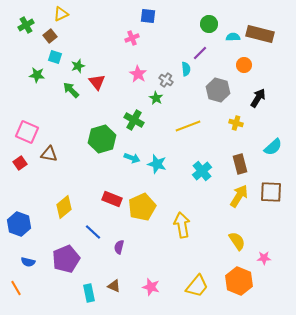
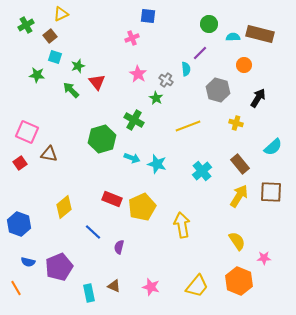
brown rectangle at (240, 164): rotated 24 degrees counterclockwise
purple pentagon at (66, 259): moved 7 px left, 8 px down
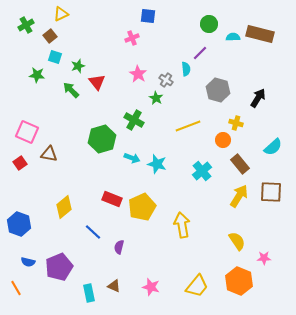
orange circle at (244, 65): moved 21 px left, 75 px down
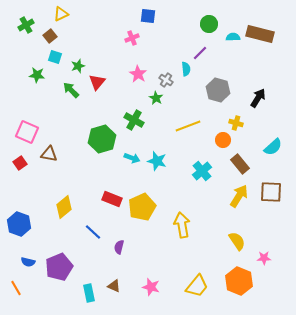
red triangle at (97, 82): rotated 18 degrees clockwise
cyan star at (157, 164): moved 3 px up
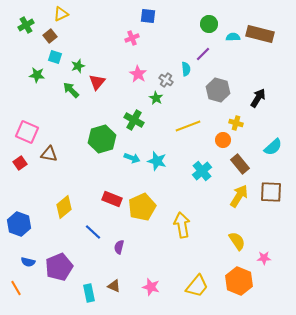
purple line at (200, 53): moved 3 px right, 1 px down
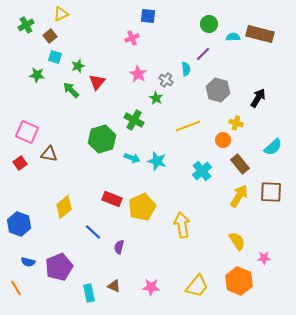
pink star at (151, 287): rotated 12 degrees counterclockwise
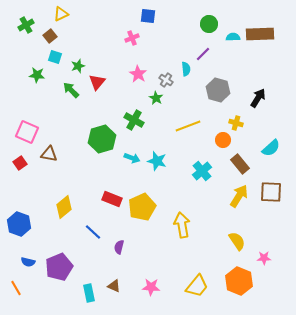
brown rectangle at (260, 34): rotated 16 degrees counterclockwise
cyan semicircle at (273, 147): moved 2 px left, 1 px down
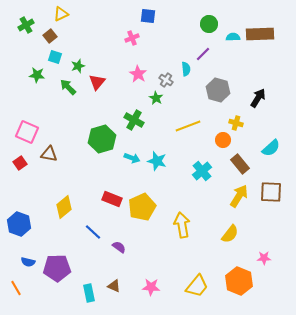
green arrow at (71, 90): moved 3 px left, 3 px up
yellow semicircle at (237, 241): moved 7 px left, 7 px up; rotated 72 degrees clockwise
purple semicircle at (119, 247): rotated 112 degrees clockwise
purple pentagon at (59, 267): moved 2 px left, 1 px down; rotated 20 degrees clockwise
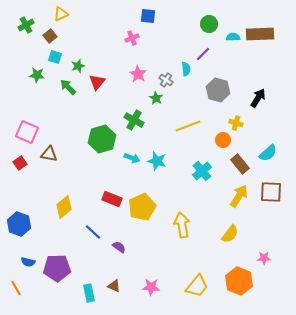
cyan semicircle at (271, 148): moved 3 px left, 5 px down
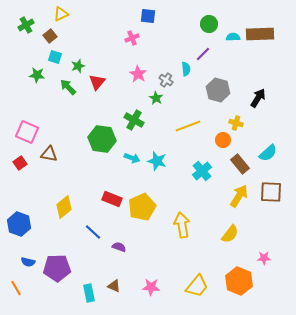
green hexagon at (102, 139): rotated 24 degrees clockwise
purple semicircle at (119, 247): rotated 16 degrees counterclockwise
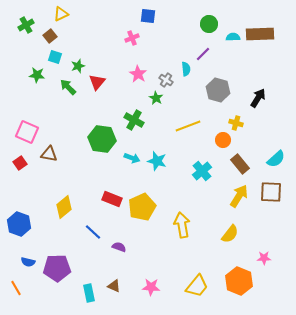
cyan semicircle at (268, 153): moved 8 px right, 6 px down
